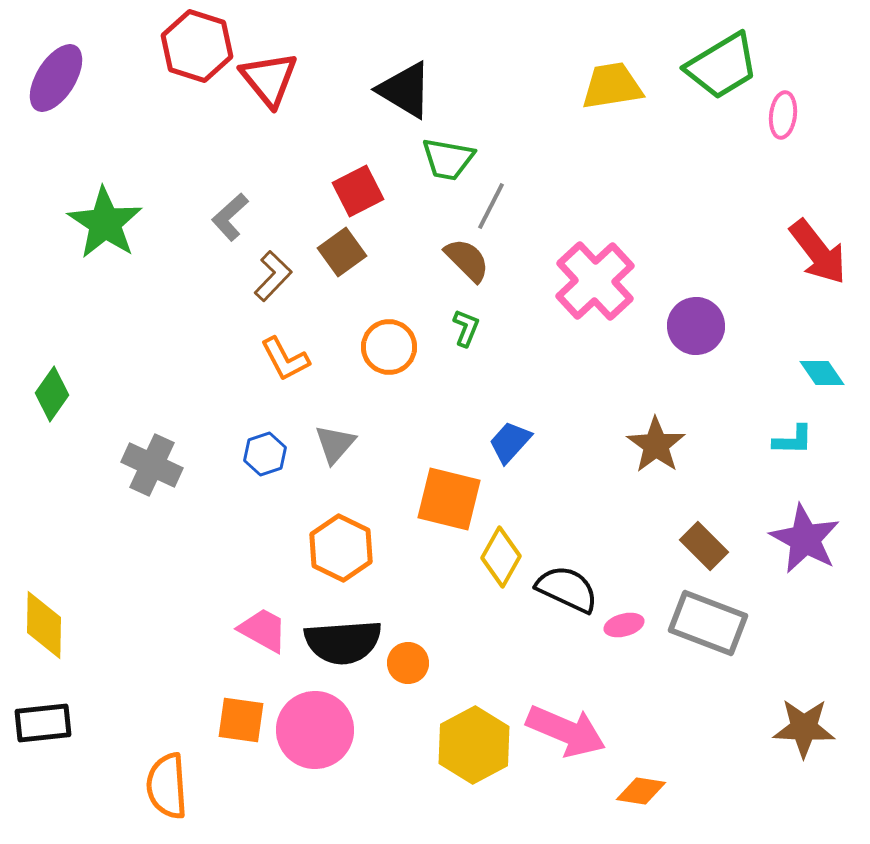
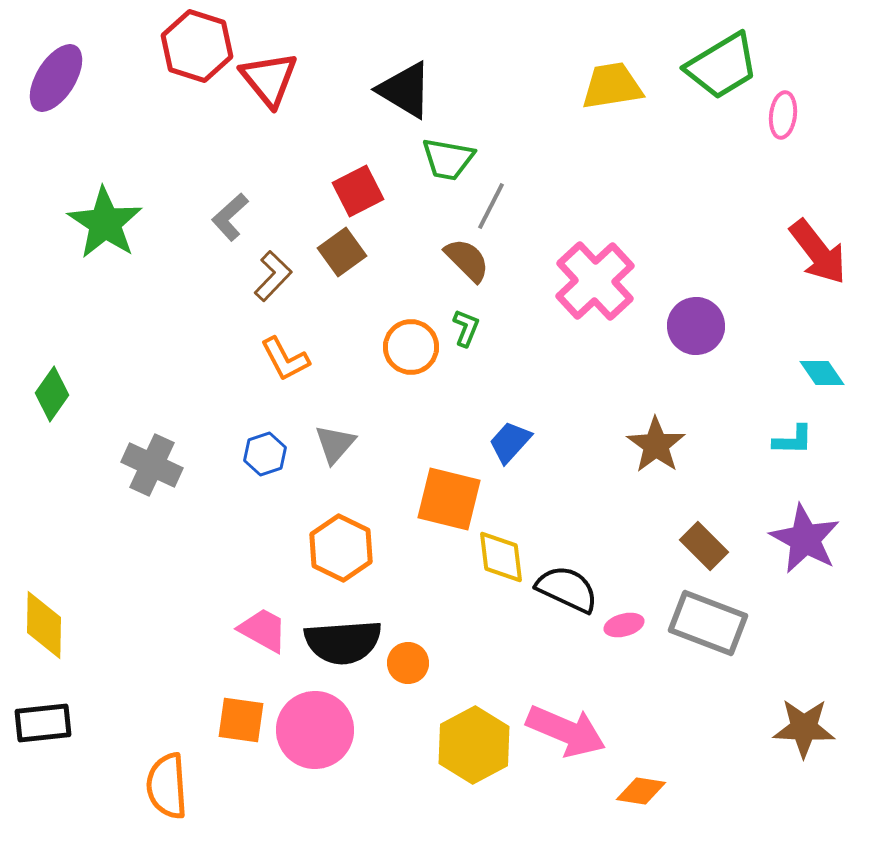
orange circle at (389, 347): moved 22 px right
yellow diamond at (501, 557): rotated 36 degrees counterclockwise
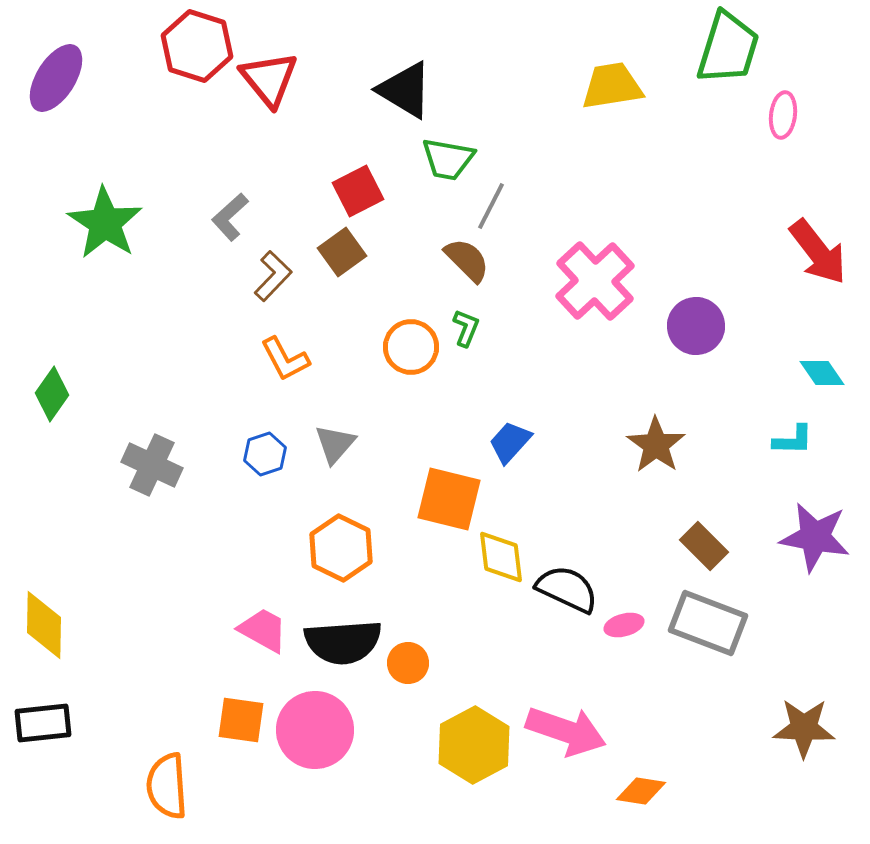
green trapezoid at (722, 66): moved 6 px right, 18 px up; rotated 42 degrees counterclockwise
purple star at (805, 539): moved 10 px right, 2 px up; rotated 18 degrees counterclockwise
pink arrow at (566, 731): rotated 4 degrees counterclockwise
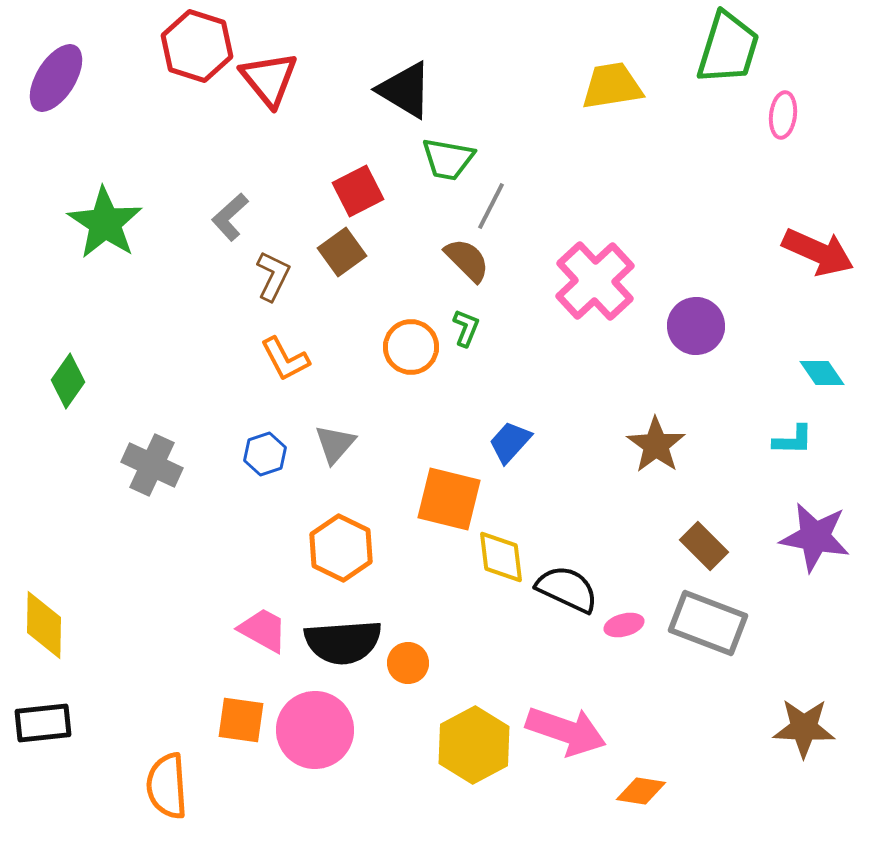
red arrow at (818, 252): rotated 28 degrees counterclockwise
brown L-shape at (273, 276): rotated 18 degrees counterclockwise
green diamond at (52, 394): moved 16 px right, 13 px up
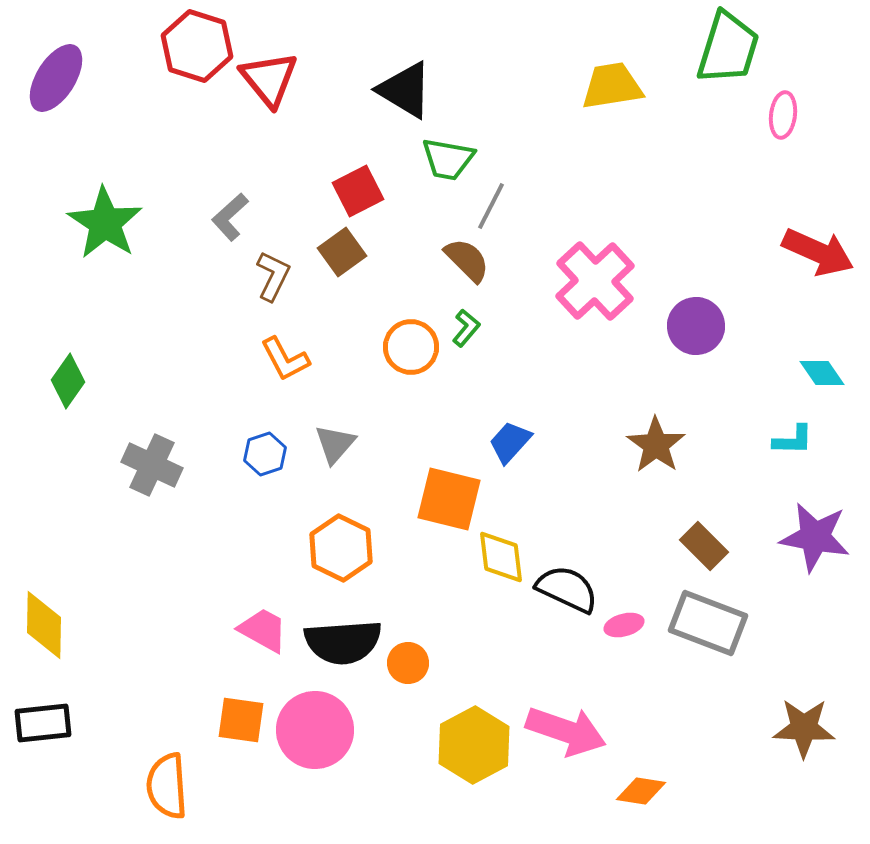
green L-shape at (466, 328): rotated 18 degrees clockwise
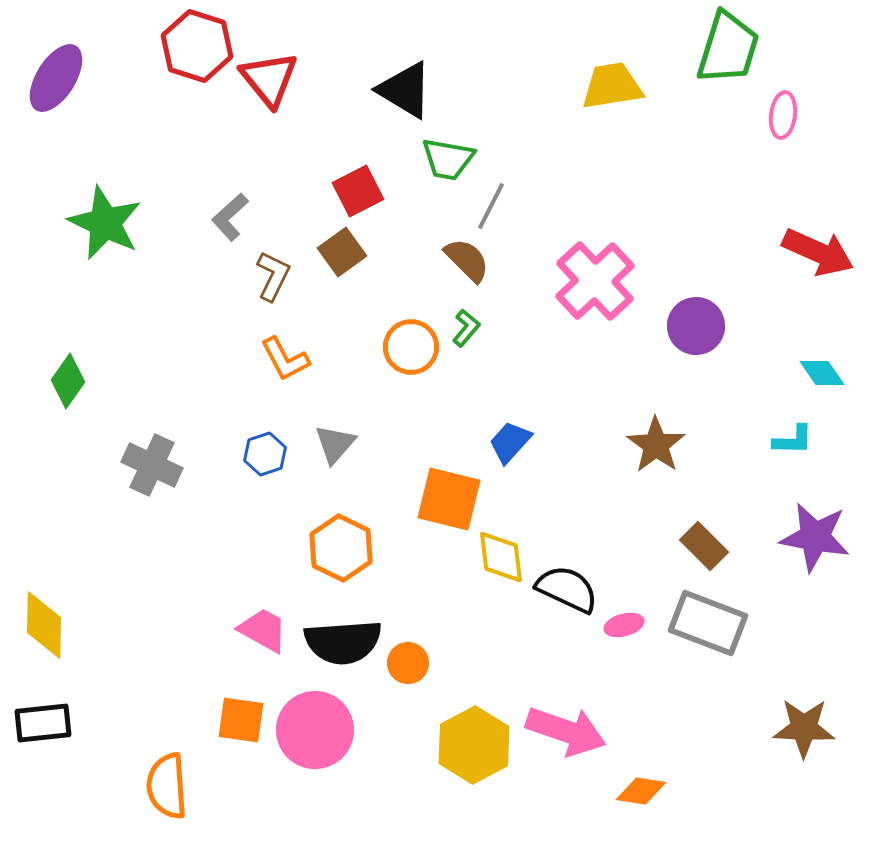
green star at (105, 223): rotated 8 degrees counterclockwise
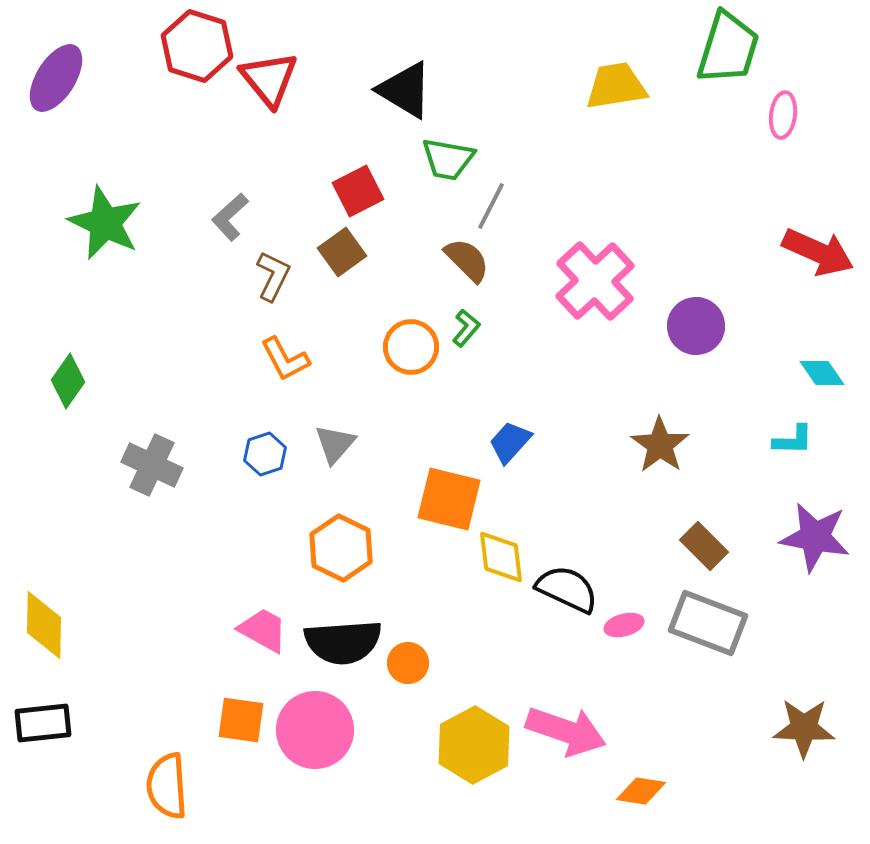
yellow trapezoid at (612, 86): moved 4 px right
brown star at (656, 445): moved 4 px right
